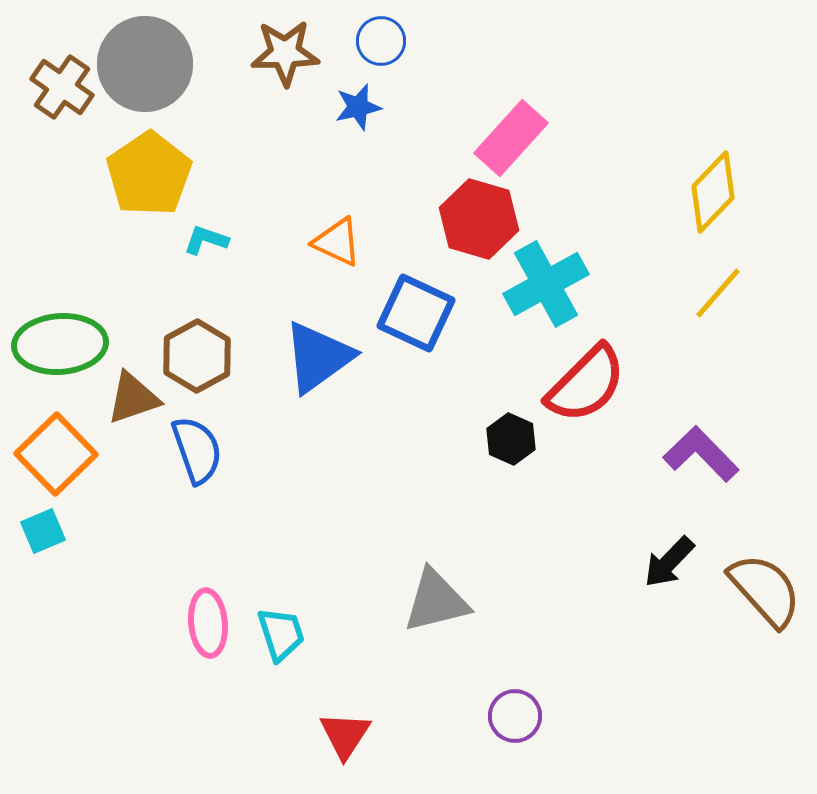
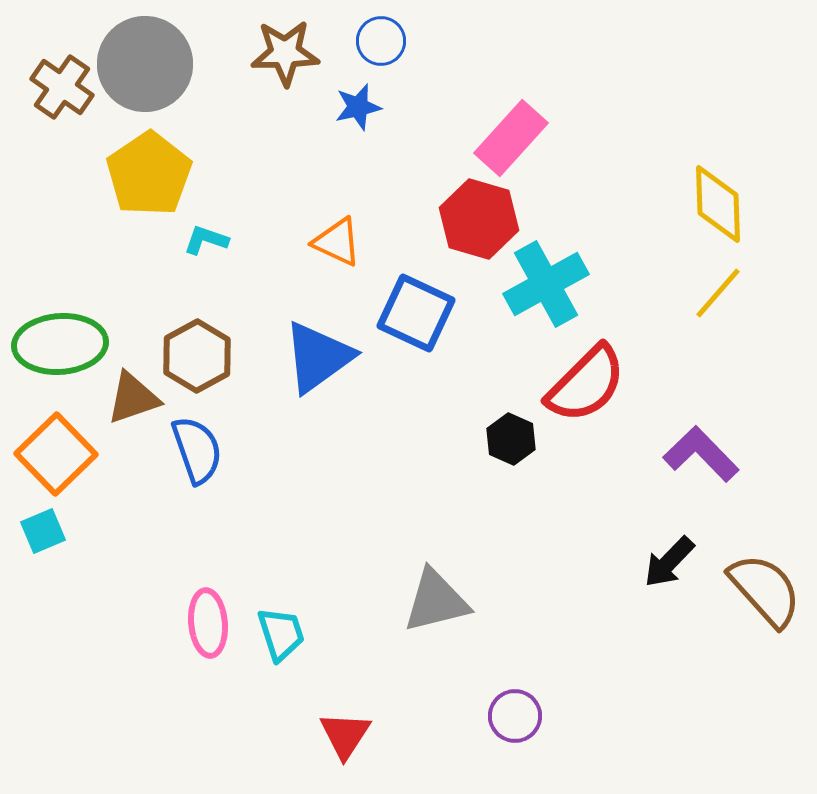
yellow diamond: moved 5 px right, 12 px down; rotated 46 degrees counterclockwise
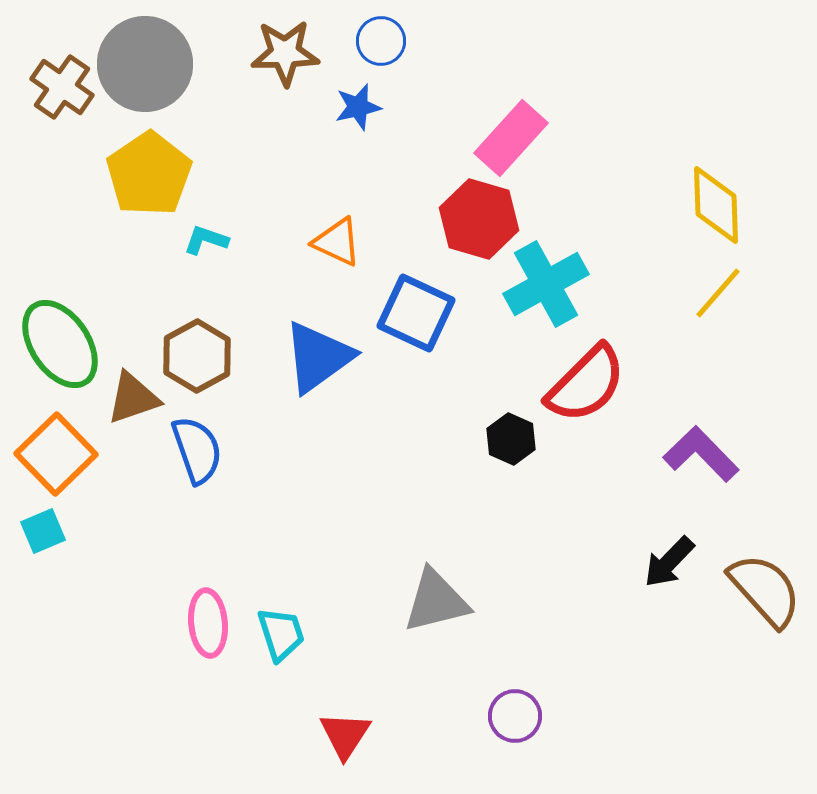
yellow diamond: moved 2 px left, 1 px down
green ellipse: rotated 60 degrees clockwise
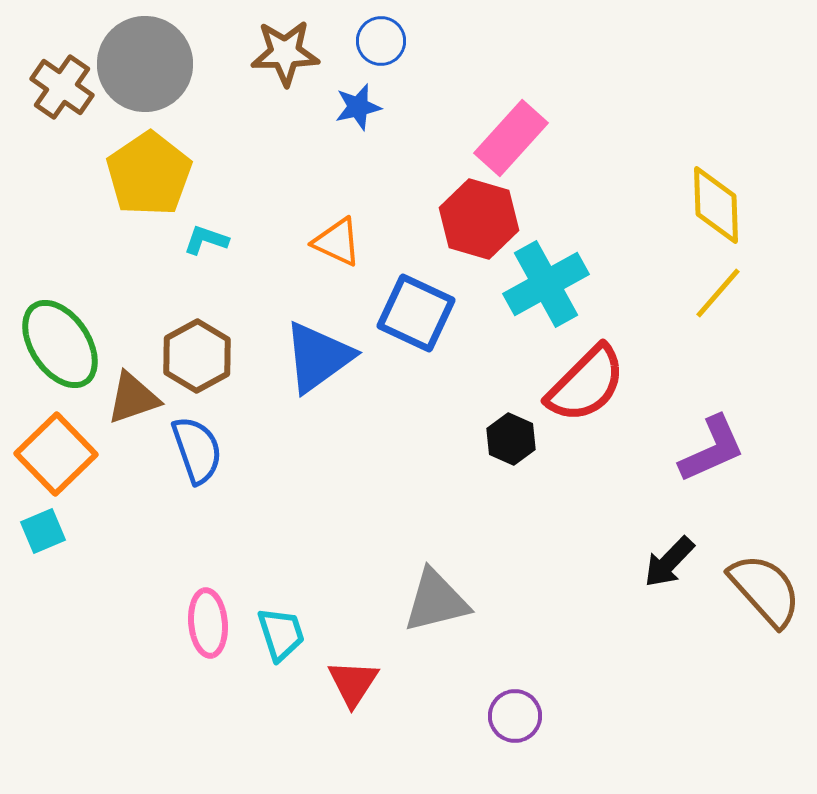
purple L-shape: moved 11 px right, 5 px up; rotated 110 degrees clockwise
red triangle: moved 8 px right, 52 px up
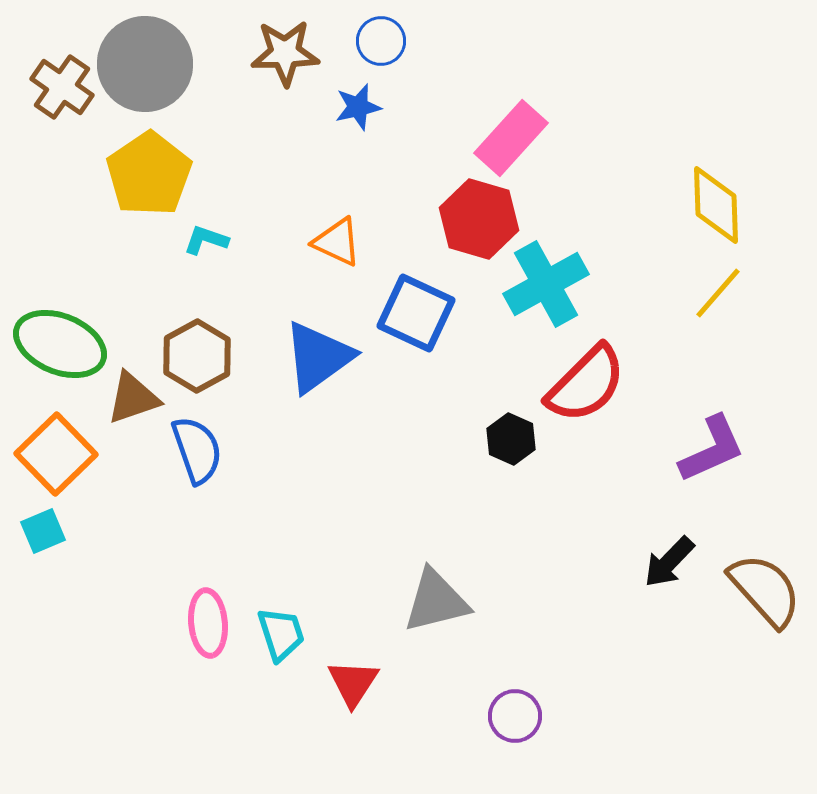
green ellipse: rotated 34 degrees counterclockwise
